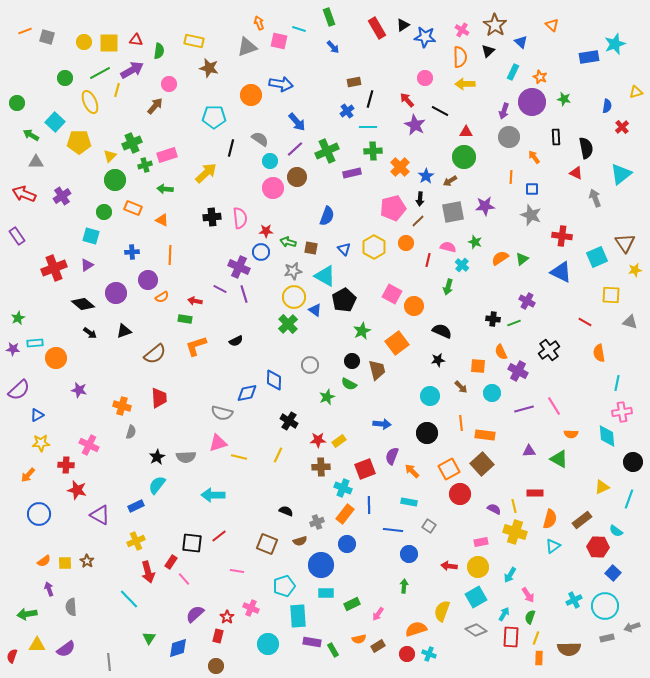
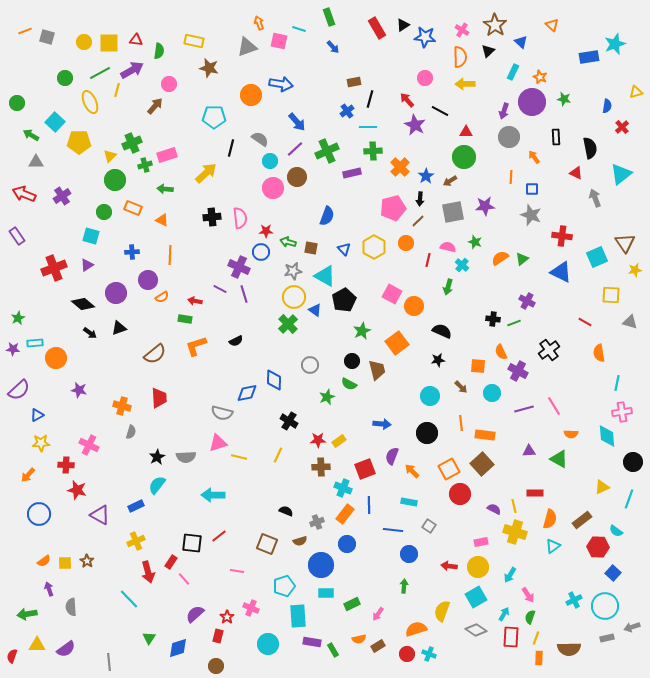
black semicircle at (586, 148): moved 4 px right
black triangle at (124, 331): moved 5 px left, 3 px up
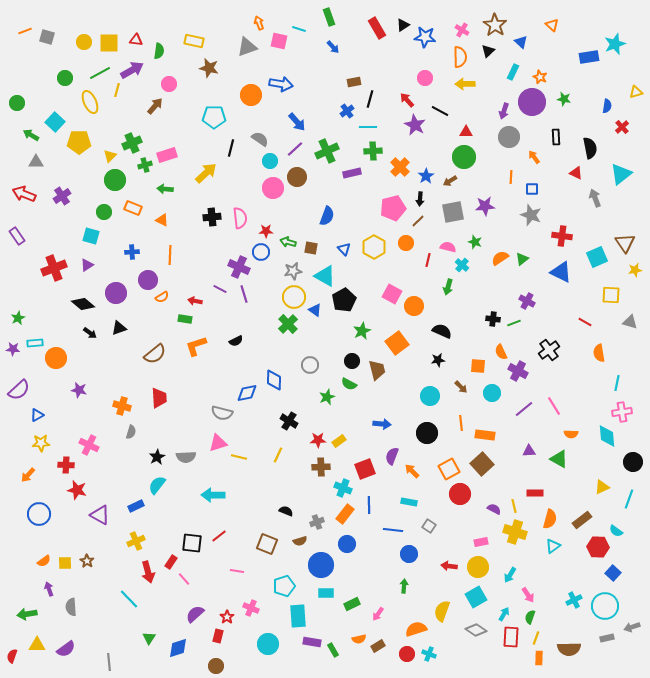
purple line at (524, 409): rotated 24 degrees counterclockwise
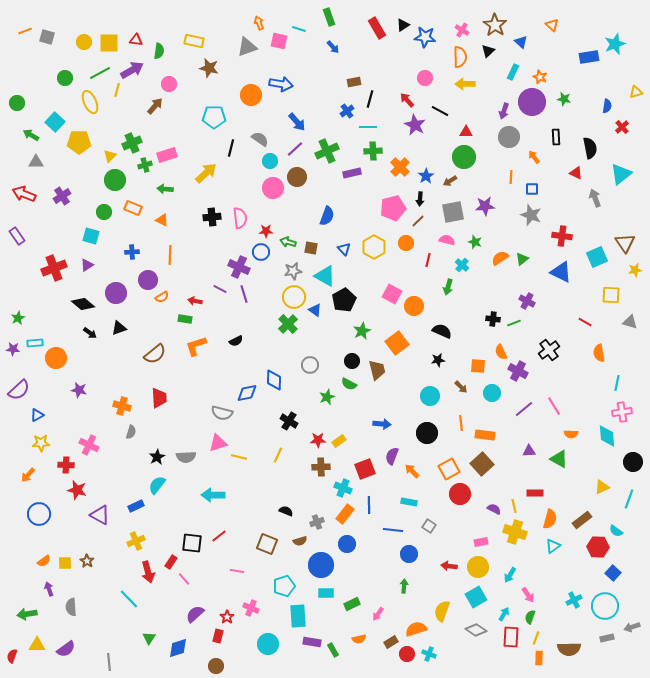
pink semicircle at (448, 247): moved 1 px left, 7 px up
brown rectangle at (378, 646): moved 13 px right, 4 px up
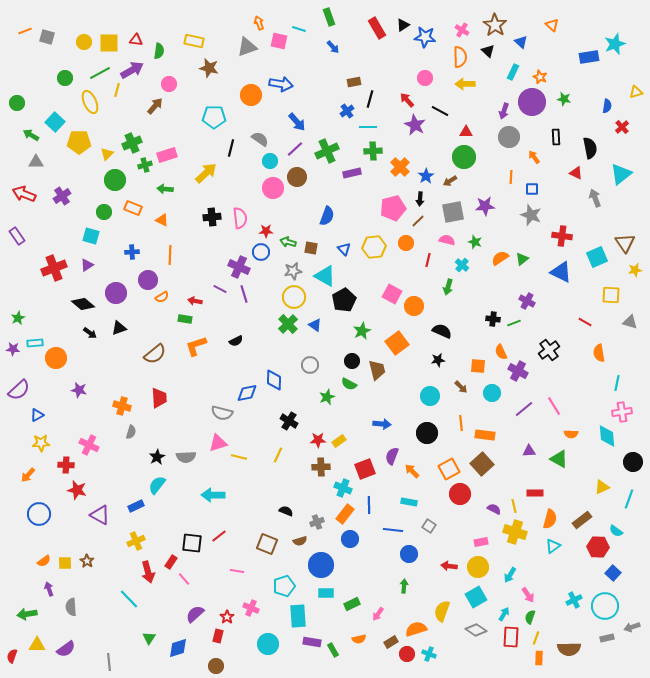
black triangle at (488, 51): rotated 32 degrees counterclockwise
yellow triangle at (110, 156): moved 3 px left, 2 px up
yellow hexagon at (374, 247): rotated 25 degrees clockwise
blue triangle at (315, 310): moved 15 px down
blue circle at (347, 544): moved 3 px right, 5 px up
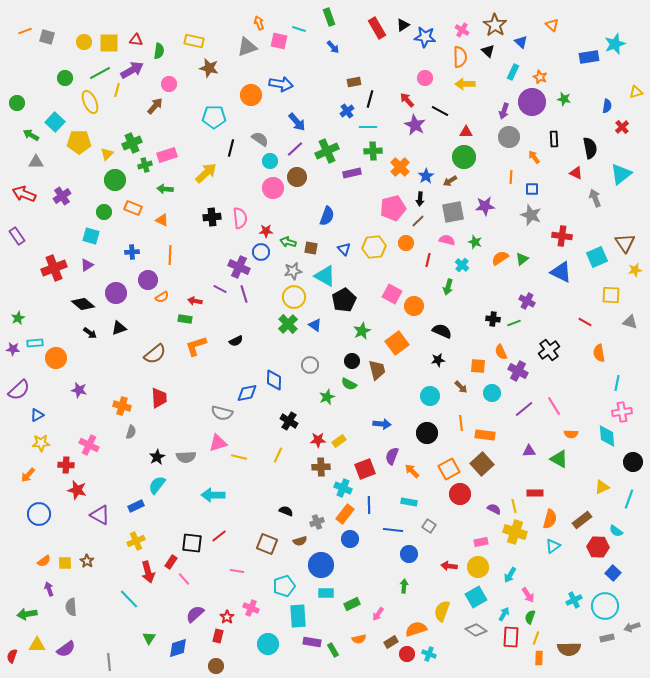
black rectangle at (556, 137): moved 2 px left, 2 px down
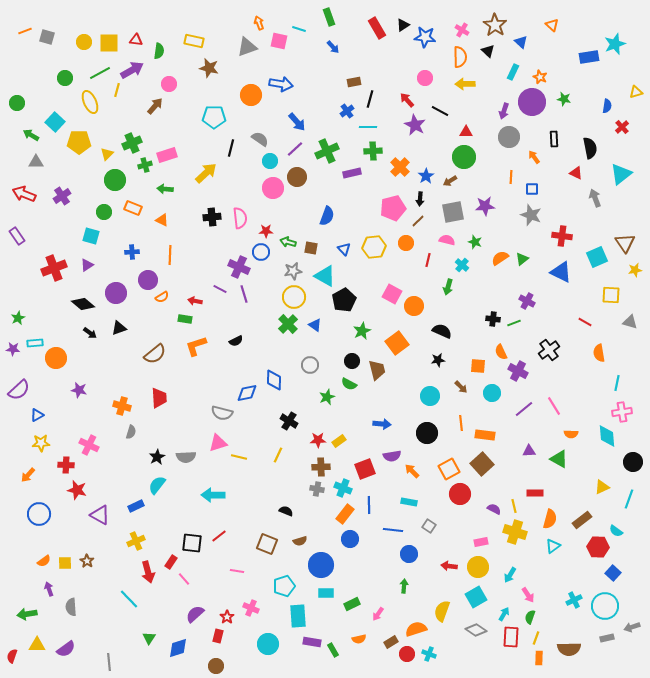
purple semicircle at (392, 456): rotated 120 degrees counterclockwise
gray cross at (317, 522): moved 33 px up; rotated 32 degrees clockwise
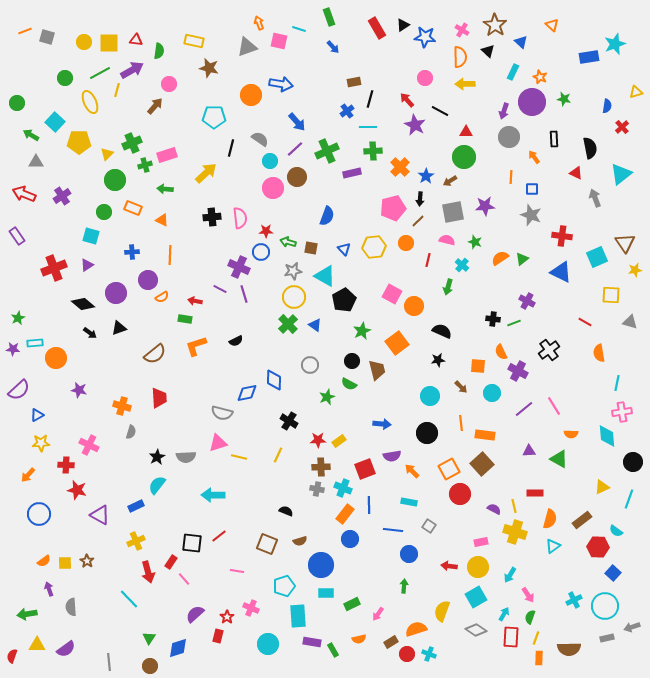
brown circle at (216, 666): moved 66 px left
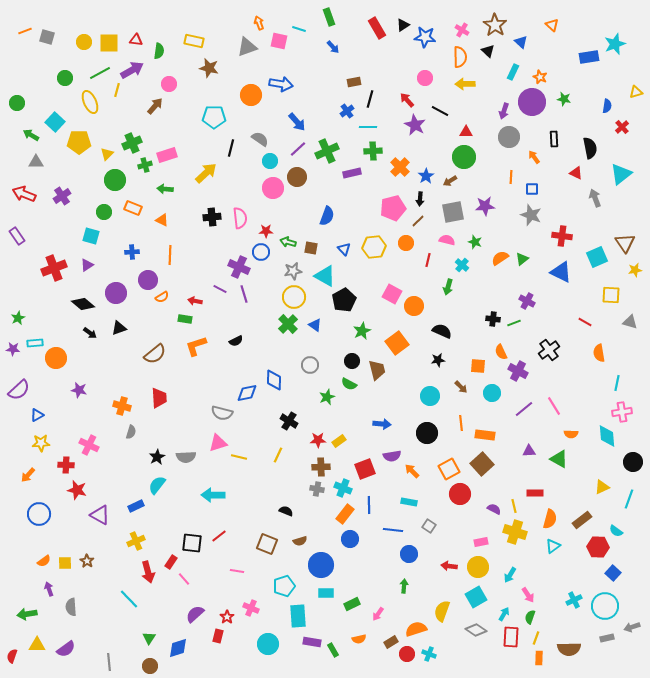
purple line at (295, 149): moved 3 px right
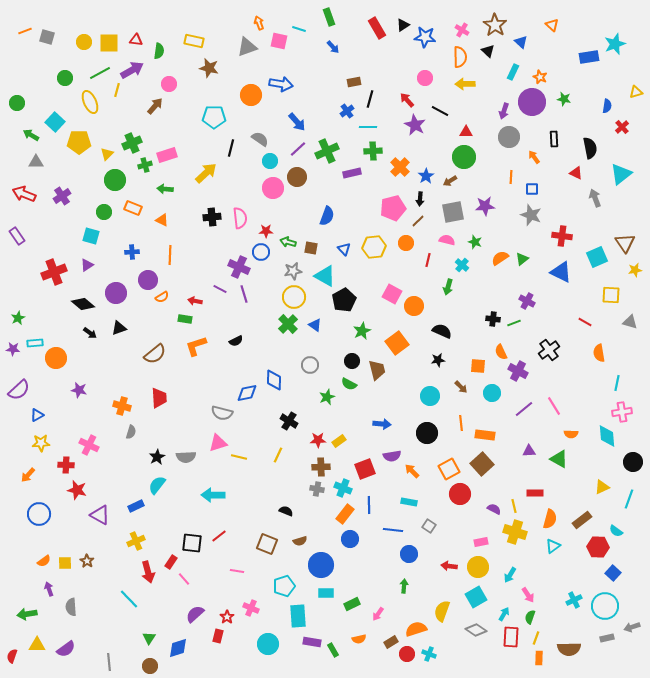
red cross at (54, 268): moved 4 px down
